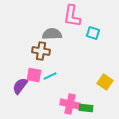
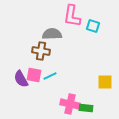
cyan square: moved 7 px up
yellow square: rotated 35 degrees counterclockwise
purple semicircle: moved 1 px right, 7 px up; rotated 66 degrees counterclockwise
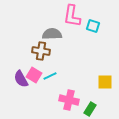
pink square: rotated 21 degrees clockwise
pink cross: moved 1 px left, 4 px up
green rectangle: moved 4 px right, 1 px down; rotated 64 degrees counterclockwise
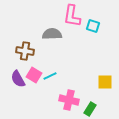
brown cross: moved 16 px left
purple semicircle: moved 3 px left
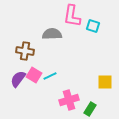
purple semicircle: rotated 66 degrees clockwise
pink cross: rotated 30 degrees counterclockwise
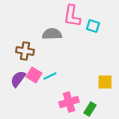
pink cross: moved 2 px down
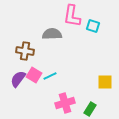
pink cross: moved 4 px left, 1 px down
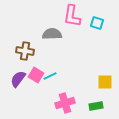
cyan square: moved 4 px right, 3 px up
pink square: moved 2 px right
green rectangle: moved 6 px right, 3 px up; rotated 48 degrees clockwise
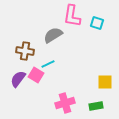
gray semicircle: moved 1 px right, 1 px down; rotated 30 degrees counterclockwise
cyan line: moved 2 px left, 12 px up
